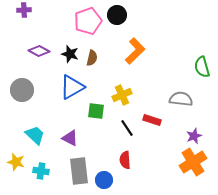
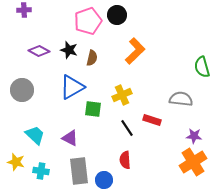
black star: moved 1 px left, 4 px up
green square: moved 3 px left, 2 px up
purple star: rotated 28 degrees clockwise
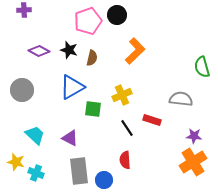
cyan cross: moved 5 px left, 2 px down; rotated 14 degrees clockwise
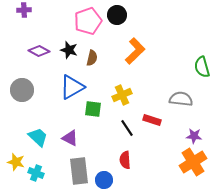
cyan trapezoid: moved 3 px right, 2 px down
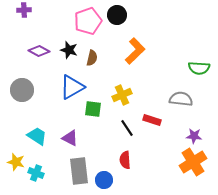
green semicircle: moved 3 px left, 1 px down; rotated 70 degrees counterclockwise
cyan trapezoid: moved 1 px left, 1 px up; rotated 10 degrees counterclockwise
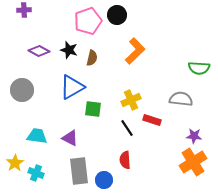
yellow cross: moved 9 px right, 5 px down
cyan trapezoid: rotated 25 degrees counterclockwise
yellow star: moved 1 px left, 1 px down; rotated 24 degrees clockwise
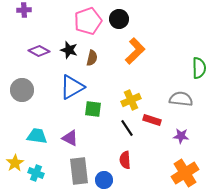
black circle: moved 2 px right, 4 px down
green semicircle: rotated 95 degrees counterclockwise
purple star: moved 13 px left
orange cross: moved 8 px left, 11 px down
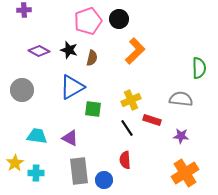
cyan cross: rotated 21 degrees counterclockwise
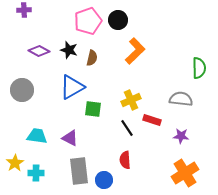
black circle: moved 1 px left, 1 px down
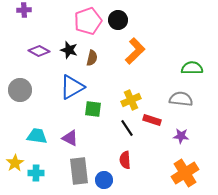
green semicircle: moved 7 px left; rotated 90 degrees counterclockwise
gray circle: moved 2 px left
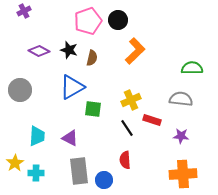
purple cross: moved 1 px down; rotated 24 degrees counterclockwise
cyan trapezoid: rotated 85 degrees clockwise
orange cross: moved 2 px left, 1 px down; rotated 28 degrees clockwise
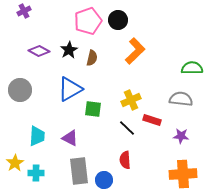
black star: rotated 24 degrees clockwise
blue triangle: moved 2 px left, 2 px down
black line: rotated 12 degrees counterclockwise
